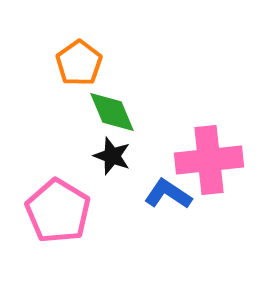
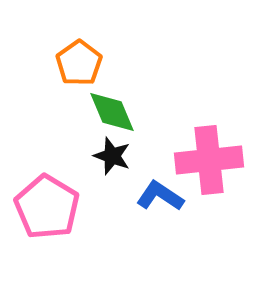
blue L-shape: moved 8 px left, 2 px down
pink pentagon: moved 11 px left, 4 px up
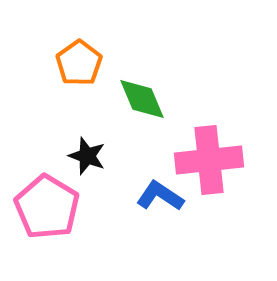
green diamond: moved 30 px right, 13 px up
black star: moved 25 px left
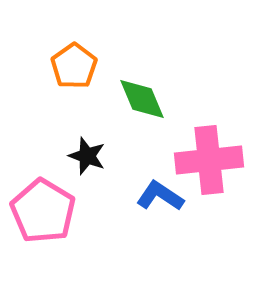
orange pentagon: moved 5 px left, 3 px down
pink pentagon: moved 4 px left, 4 px down
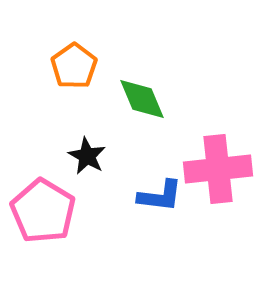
black star: rotated 9 degrees clockwise
pink cross: moved 9 px right, 9 px down
blue L-shape: rotated 153 degrees clockwise
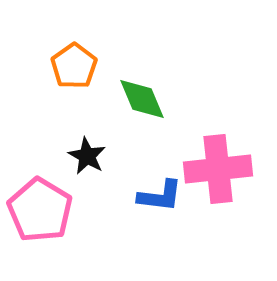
pink pentagon: moved 3 px left, 1 px up
